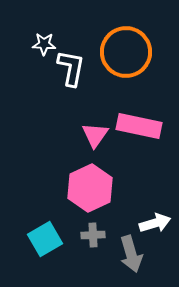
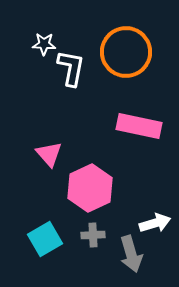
pink triangle: moved 46 px left, 19 px down; rotated 16 degrees counterclockwise
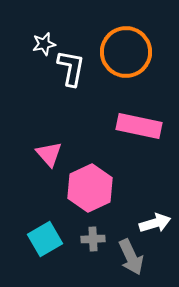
white star: rotated 15 degrees counterclockwise
gray cross: moved 4 px down
gray arrow: moved 3 px down; rotated 9 degrees counterclockwise
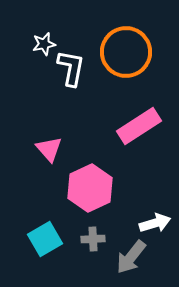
pink rectangle: rotated 45 degrees counterclockwise
pink triangle: moved 5 px up
gray arrow: rotated 63 degrees clockwise
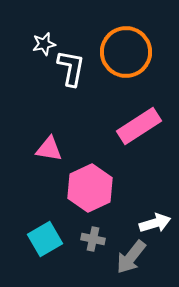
pink triangle: rotated 40 degrees counterclockwise
gray cross: rotated 15 degrees clockwise
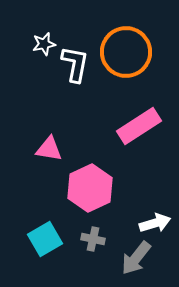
white L-shape: moved 4 px right, 4 px up
gray arrow: moved 5 px right, 1 px down
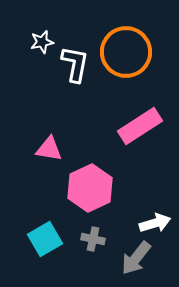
white star: moved 2 px left, 2 px up
pink rectangle: moved 1 px right
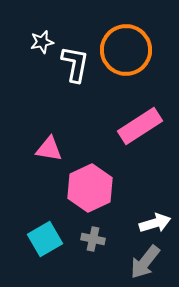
orange circle: moved 2 px up
gray arrow: moved 9 px right, 4 px down
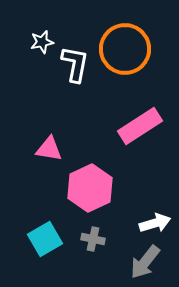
orange circle: moved 1 px left, 1 px up
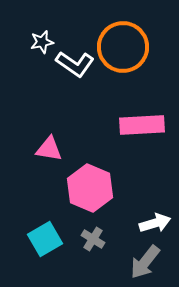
orange circle: moved 2 px left, 2 px up
white L-shape: rotated 114 degrees clockwise
pink rectangle: moved 2 px right, 1 px up; rotated 30 degrees clockwise
pink hexagon: rotated 12 degrees counterclockwise
gray cross: rotated 20 degrees clockwise
